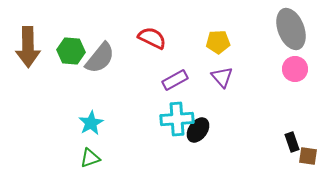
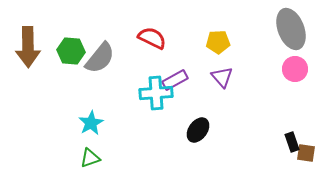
cyan cross: moved 21 px left, 26 px up
brown square: moved 2 px left, 3 px up
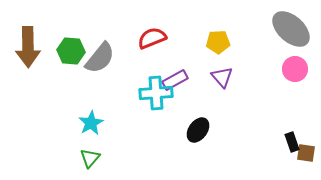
gray ellipse: rotated 27 degrees counterclockwise
red semicircle: rotated 48 degrees counterclockwise
green triangle: rotated 30 degrees counterclockwise
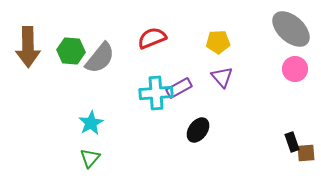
purple rectangle: moved 4 px right, 8 px down
brown square: rotated 12 degrees counterclockwise
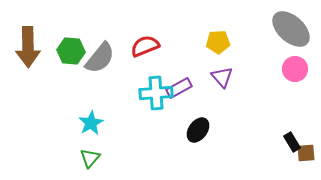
red semicircle: moved 7 px left, 8 px down
black rectangle: rotated 12 degrees counterclockwise
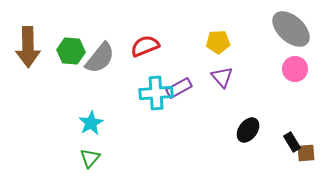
black ellipse: moved 50 px right
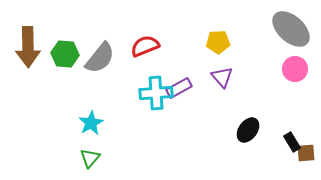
green hexagon: moved 6 px left, 3 px down
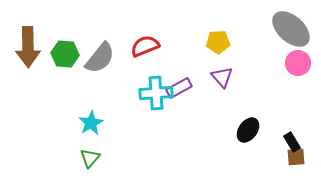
pink circle: moved 3 px right, 6 px up
brown square: moved 10 px left, 4 px down
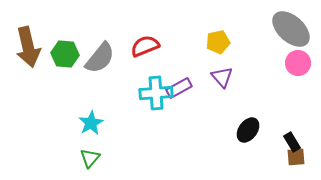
yellow pentagon: rotated 10 degrees counterclockwise
brown arrow: rotated 12 degrees counterclockwise
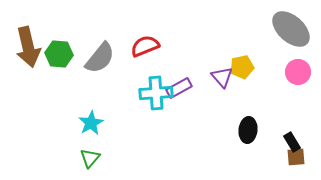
yellow pentagon: moved 24 px right, 25 px down
green hexagon: moved 6 px left
pink circle: moved 9 px down
black ellipse: rotated 30 degrees counterclockwise
